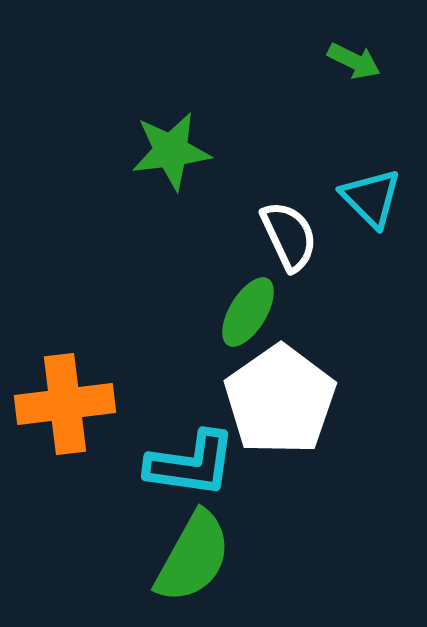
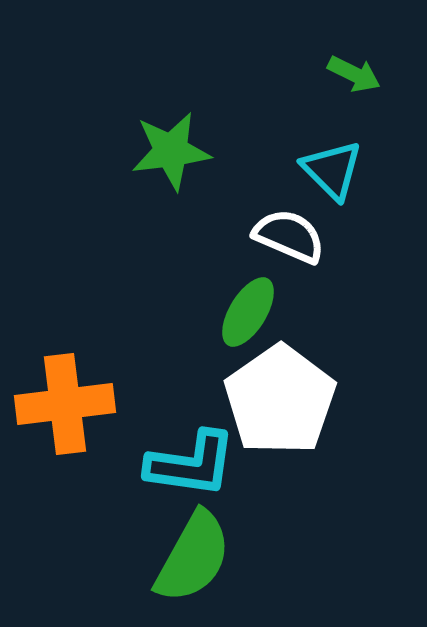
green arrow: moved 13 px down
cyan triangle: moved 39 px left, 28 px up
white semicircle: rotated 42 degrees counterclockwise
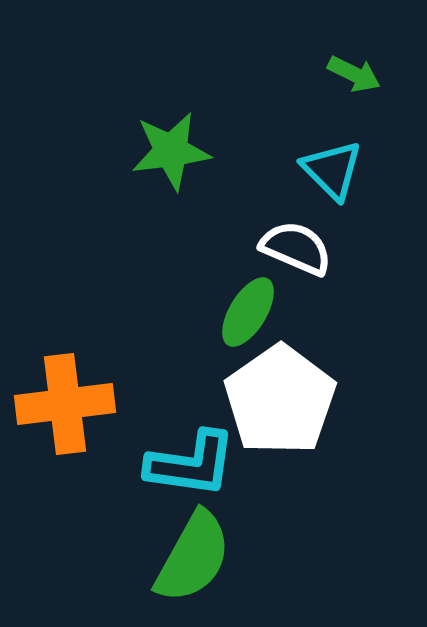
white semicircle: moved 7 px right, 12 px down
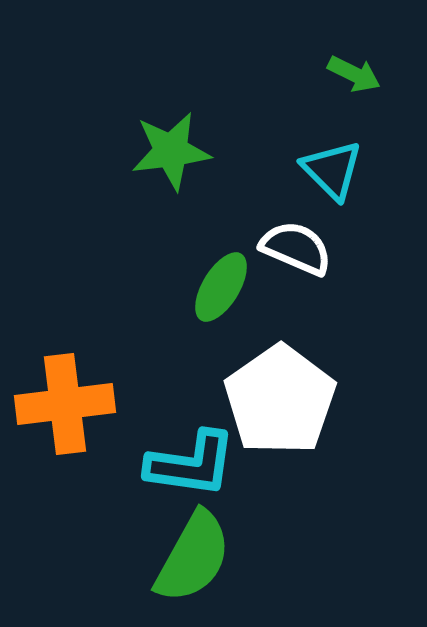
green ellipse: moved 27 px left, 25 px up
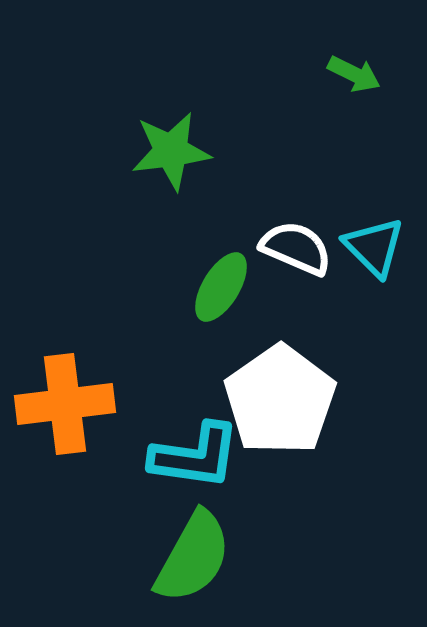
cyan triangle: moved 42 px right, 77 px down
cyan L-shape: moved 4 px right, 8 px up
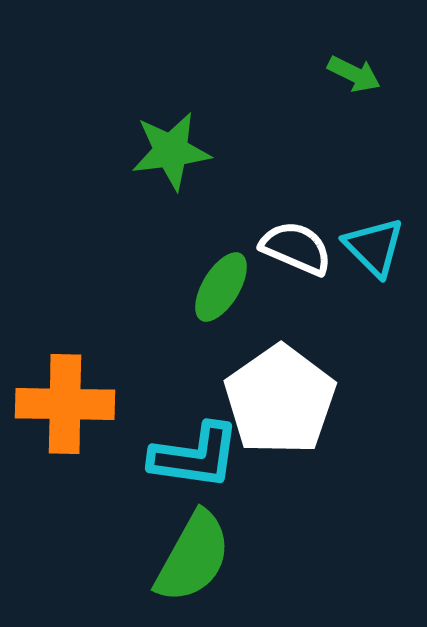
orange cross: rotated 8 degrees clockwise
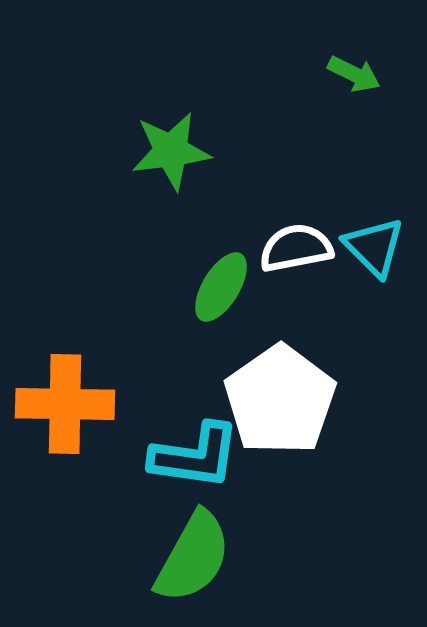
white semicircle: rotated 34 degrees counterclockwise
